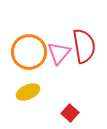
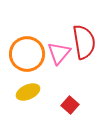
red semicircle: moved 4 px up
orange circle: moved 2 px left, 2 px down
red square: moved 8 px up
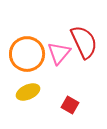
red semicircle: rotated 16 degrees counterclockwise
red square: rotated 12 degrees counterclockwise
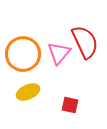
red semicircle: moved 1 px right
orange circle: moved 4 px left
red square: rotated 18 degrees counterclockwise
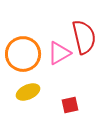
red semicircle: moved 1 px left, 5 px up; rotated 12 degrees clockwise
pink triangle: rotated 20 degrees clockwise
red square: rotated 24 degrees counterclockwise
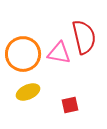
pink triangle: rotated 40 degrees clockwise
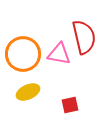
pink triangle: moved 1 px down
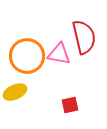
orange circle: moved 4 px right, 2 px down
yellow ellipse: moved 13 px left
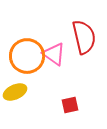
pink triangle: moved 5 px left; rotated 25 degrees clockwise
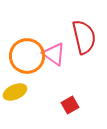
red square: rotated 18 degrees counterclockwise
